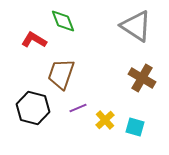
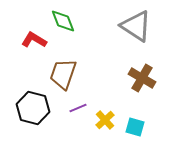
brown trapezoid: moved 2 px right
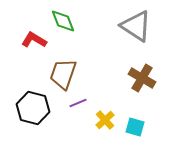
purple line: moved 5 px up
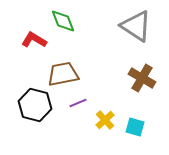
brown trapezoid: rotated 60 degrees clockwise
black hexagon: moved 2 px right, 3 px up
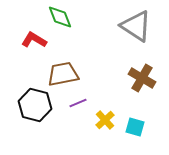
green diamond: moved 3 px left, 4 px up
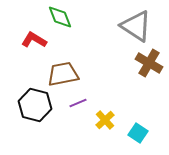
brown cross: moved 7 px right, 15 px up
cyan square: moved 3 px right, 6 px down; rotated 18 degrees clockwise
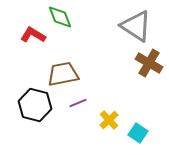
red L-shape: moved 1 px left, 5 px up
yellow cross: moved 4 px right
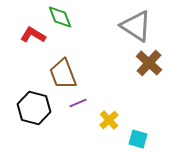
brown cross: rotated 12 degrees clockwise
brown trapezoid: rotated 100 degrees counterclockwise
black hexagon: moved 1 px left, 3 px down
cyan square: moved 6 px down; rotated 18 degrees counterclockwise
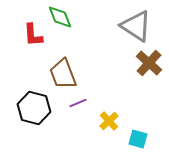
red L-shape: rotated 125 degrees counterclockwise
yellow cross: moved 1 px down
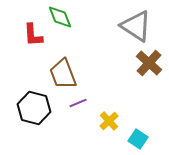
cyan square: rotated 18 degrees clockwise
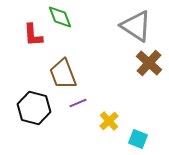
cyan square: rotated 12 degrees counterclockwise
